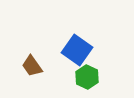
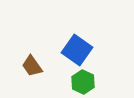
green hexagon: moved 4 px left, 5 px down
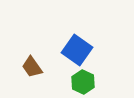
brown trapezoid: moved 1 px down
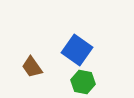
green hexagon: rotated 15 degrees counterclockwise
